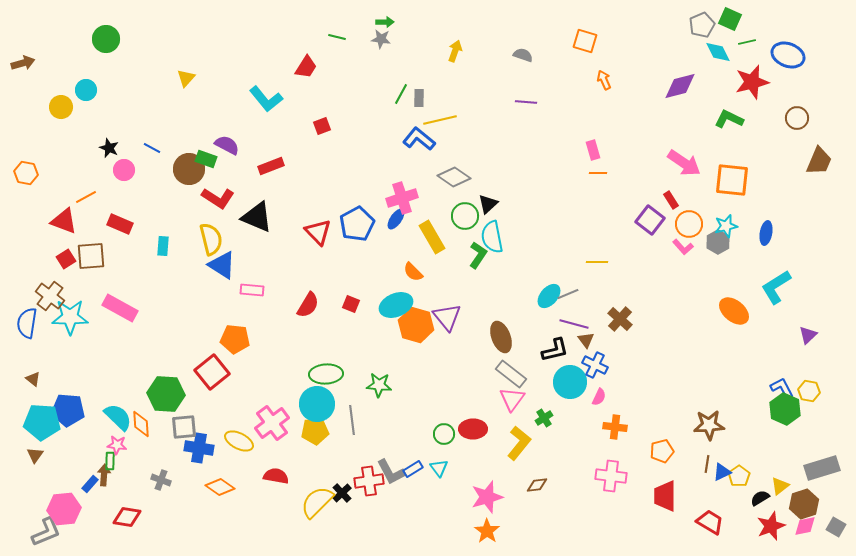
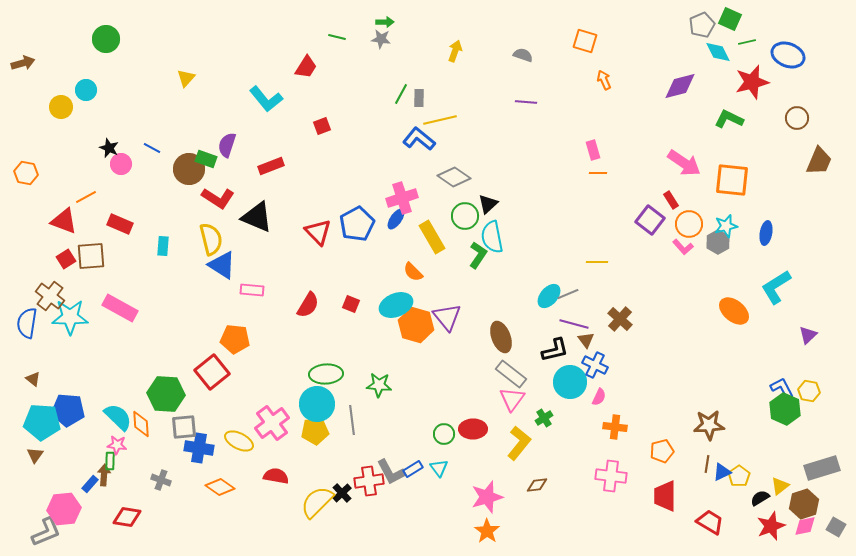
purple semicircle at (227, 145): rotated 100 degrees counterclockwise
pink circle at (124, 170): moved 3 px left, 6 px up
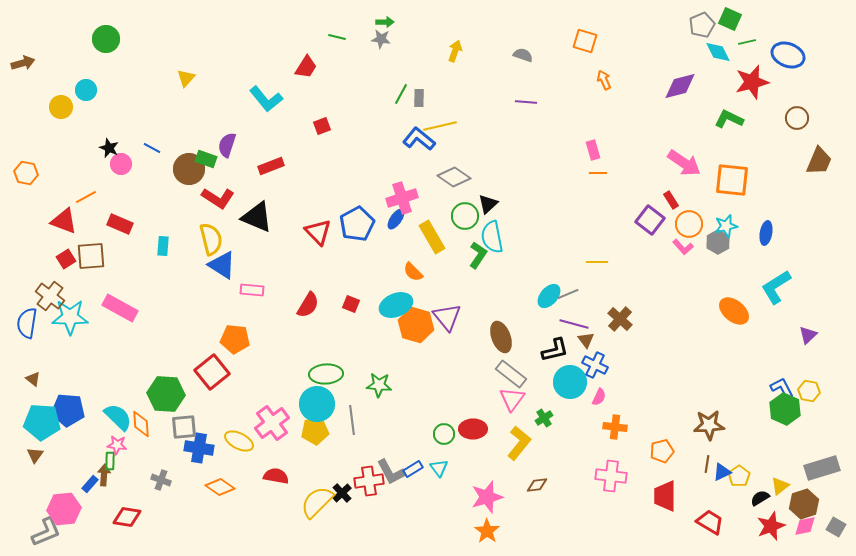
yellow line at (440, 120): moved 6 px down
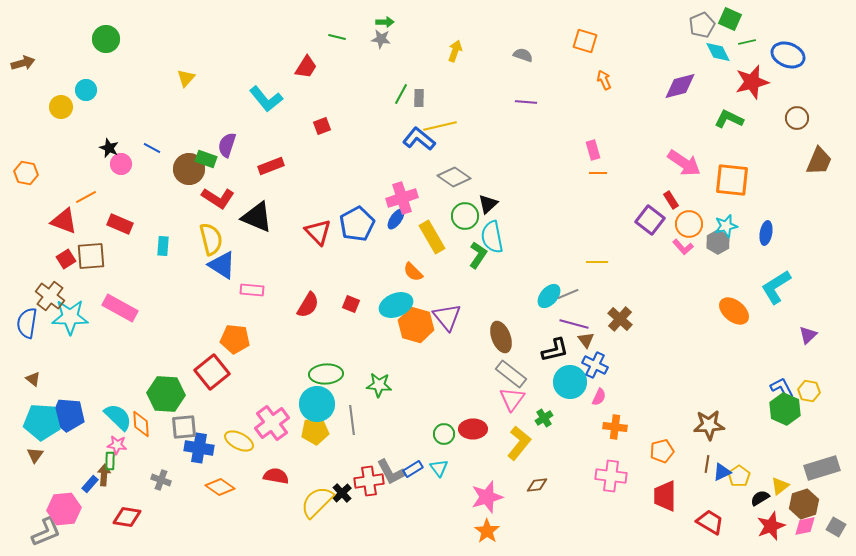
blue pentagon at (68, 410): moved 5 px down
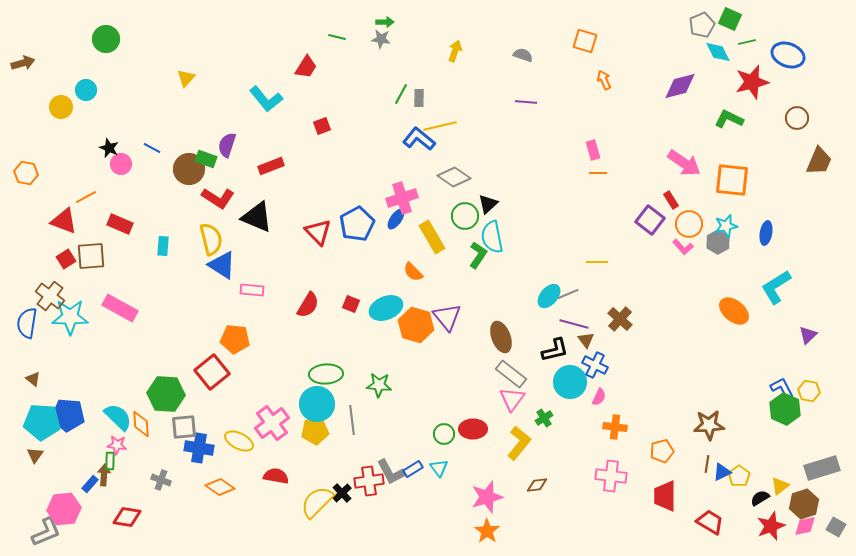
cyan ellipse at (396, 305): moved 10 px left, 3 px down
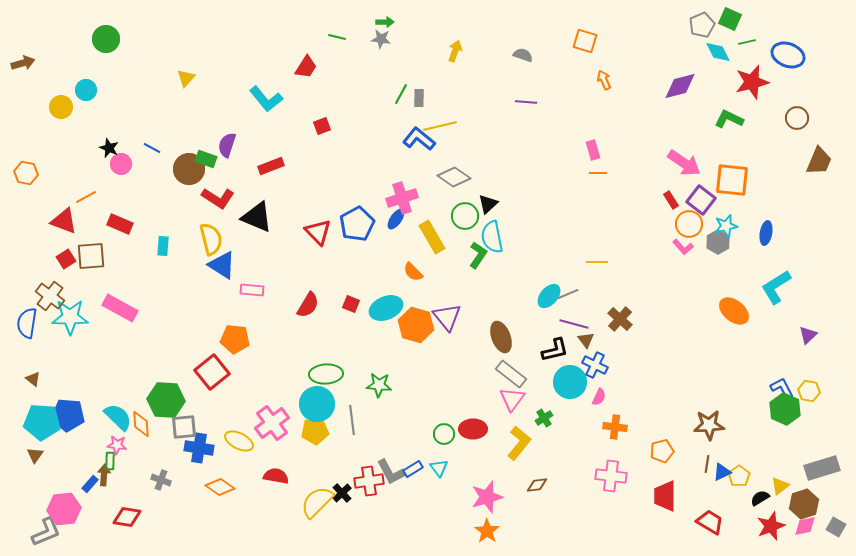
purple square at (650, 220): moved 51 px right, 20 px up
green hexagon at (166, 394): moved 6 px down
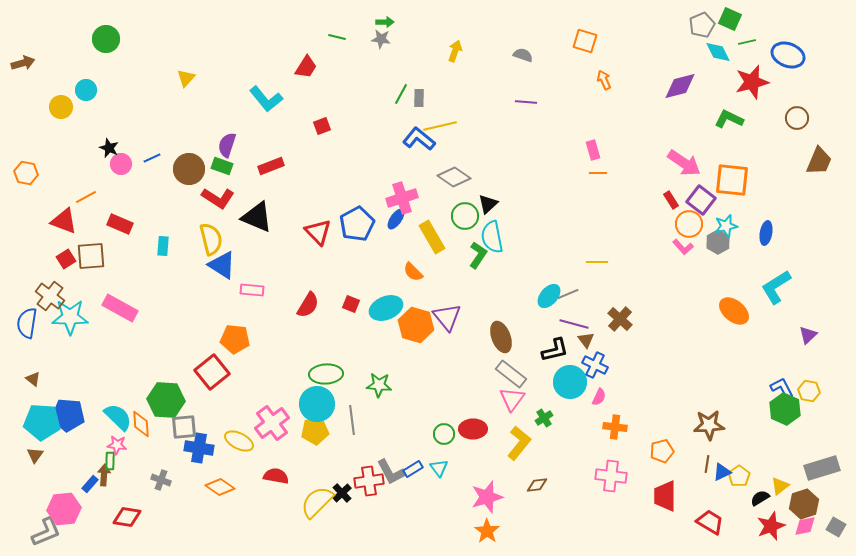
blue line at (152, 148): moved 10 px down; rotated 54 degrees counterclockwise
green rectangle at (206, 159): moved 16 px right, 7 px down
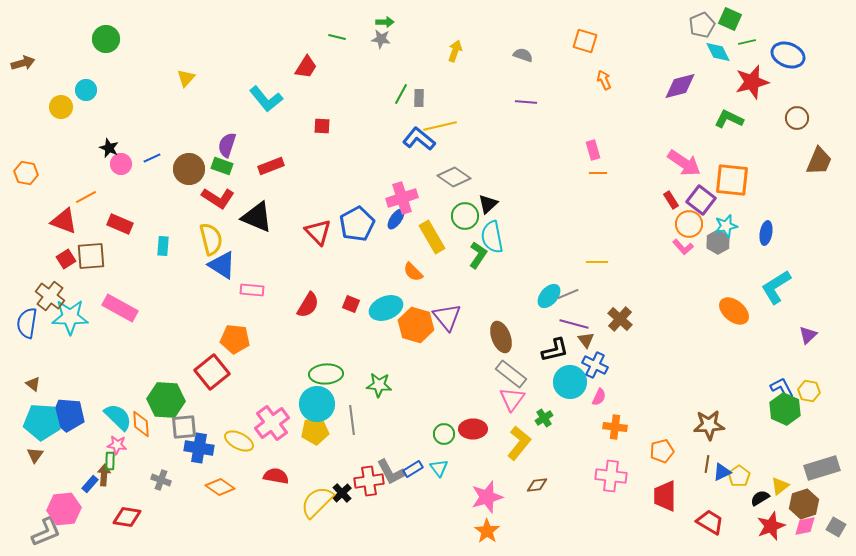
red square at (322, 126): rotated 24 degrees clockwise
brown triangle at (33, 379): moved 5 px down
